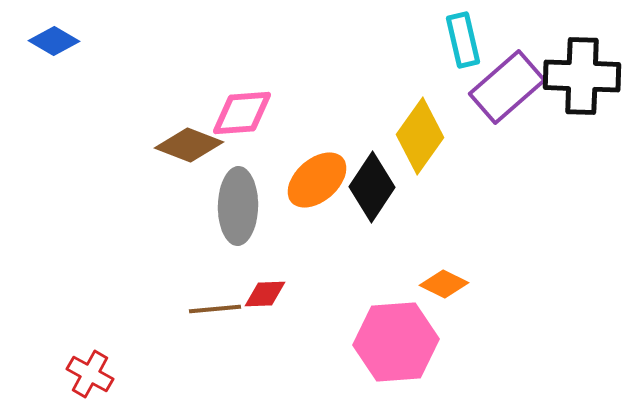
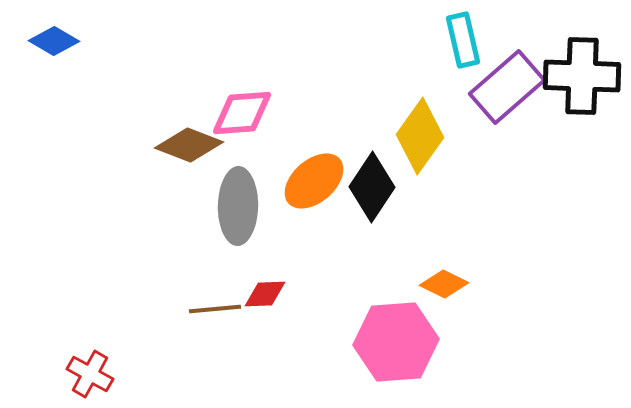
orange ellipse: moved 3 px left, 1 px down
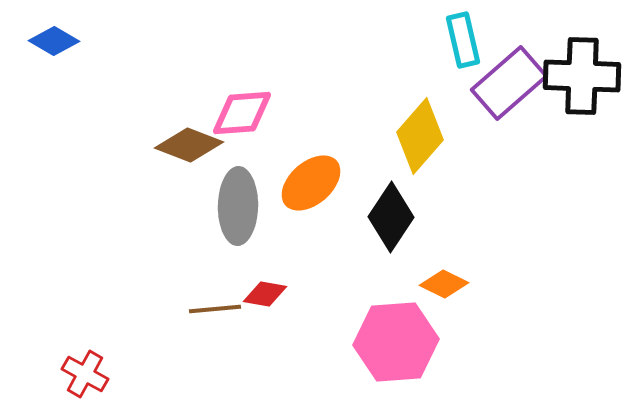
purple rectangle: moved 2 px right, 4 px up
yellow diamond: rotated 6 degrees clockwise
orange ellipse: moved 3 px left, 2 px down
black diamond: moved 19 px right, 30 px down
red diamond: rotated 12 degrees clockwise
red cross: moved 5 px left
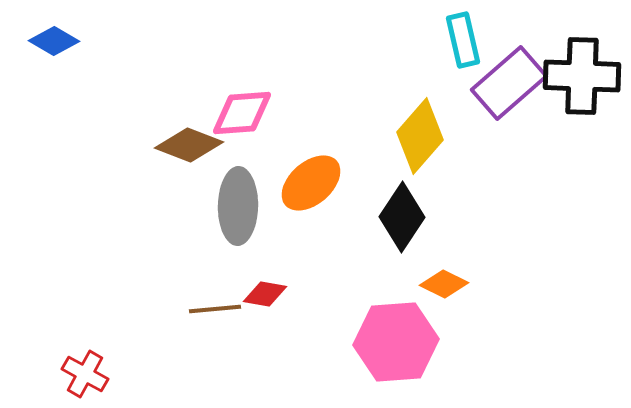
black diamond: moved 11 px right
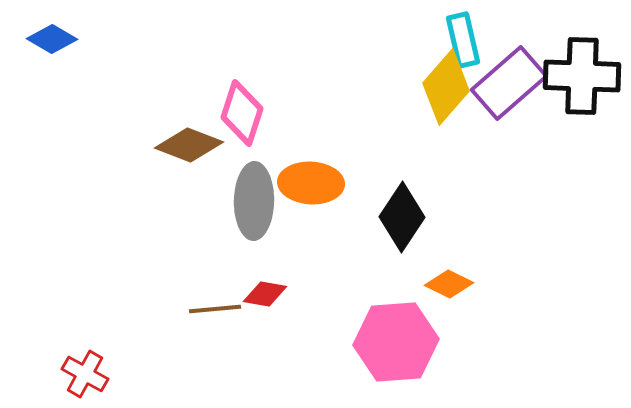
blue diamond: moved 2 px left, 2 px up
pink diamond: rotated 68 degrees counterclockwise
yellow diamond: moved 26 px right, 49 px up
orange ellipse: rotated 44 degrees clockwise
gray ellipse: moved 16 px right, 5 px up
orange diamond: moved 5 px right
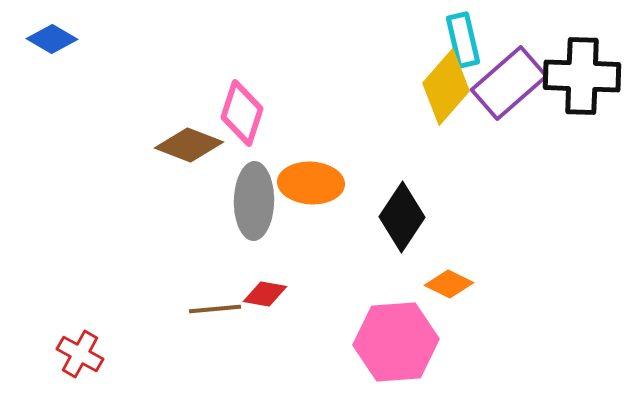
red cross: moved 5 px left, 20 px up
